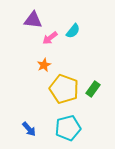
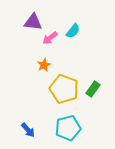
purple triangle: moved 2 px down
blue arrow: moved 1 px left, 1 px down
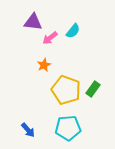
yellow pentagon: moved 2 px right, 1 px down
cyan pentagon: rotated 10 degrees clockwise
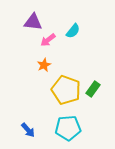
pink arrow: moved 2 px left, 2 px down
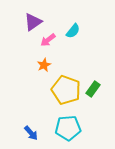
purple triangle: rotated 42 degrees counterclockwise
blue arrow: moved 3 px right, 3 px down
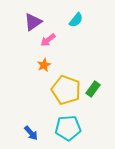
cyan semicircle: moved 3 px right, 11 px up
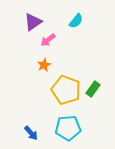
cyan semicircle: moved 1 px down
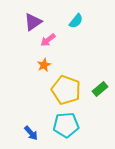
green rectangle: moved 7 px right; rotated 14 degrees clockwise
cyan pentagon: moved 2 px left, 3 px up
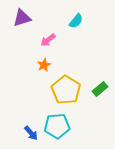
purple triangle: moved 11 px left, 4 px up; rotated 18 degrees clockwise
yellow pentagon: rotated 12 degrees clockwise
cyan pentagon: moved 9 px left, 1 px down
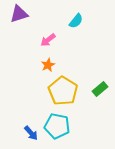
purple triangle: moved 3 px left, 4 px up
orange star: moved 4 px right
yellow pentagon: moved 3 px left, 1 px down
cyan pentagon: rotated 15 degrees clockwise
